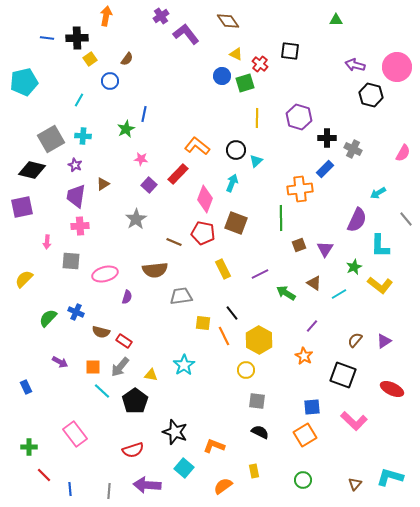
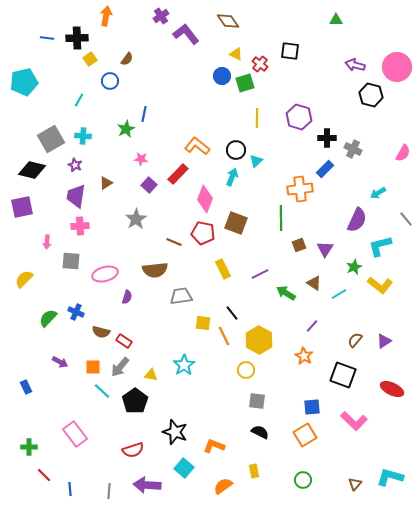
cyan arrow at (232, 183): moved 6 px up
brown triangle at (103, 184): moved 3 px right, 1 px up
cyan L-shape at (380, 246): rotated 75 degrees clockwise
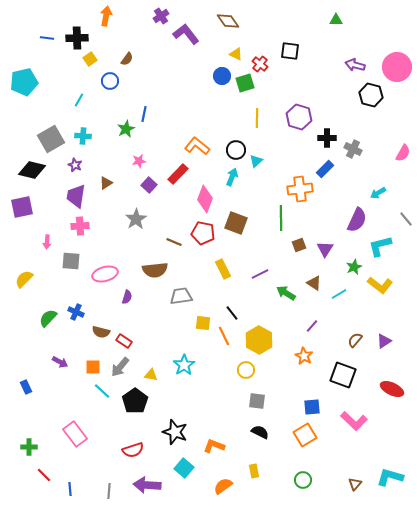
pink star at (141, 159): moved 2 px left, 2 px down; rotated 16 degrees counterclockwise
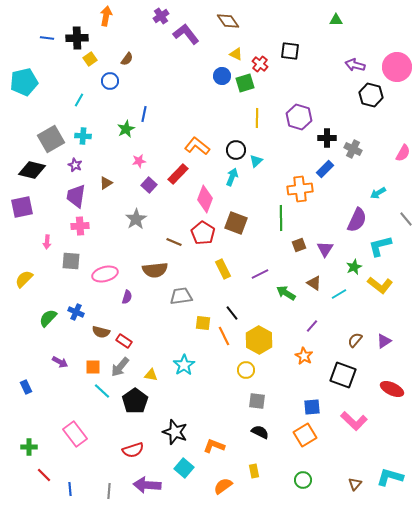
red pentagon at (203, 233): rotated 20 degrees clockwise
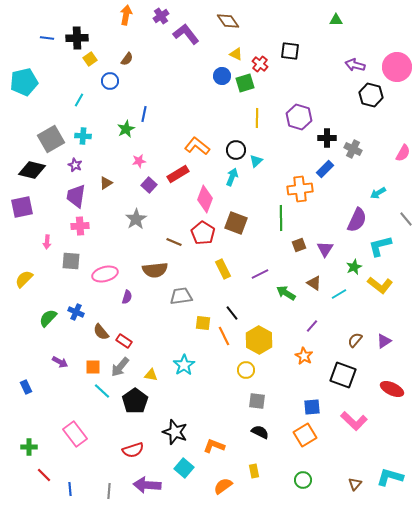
orange arrow at (106, 16): moved 20 px right, 1 px up
red rectangle at (178, 174): rotated 15 degrees clockwise
brown semicircle at (101, 332): rotated 36 degrees clockwise
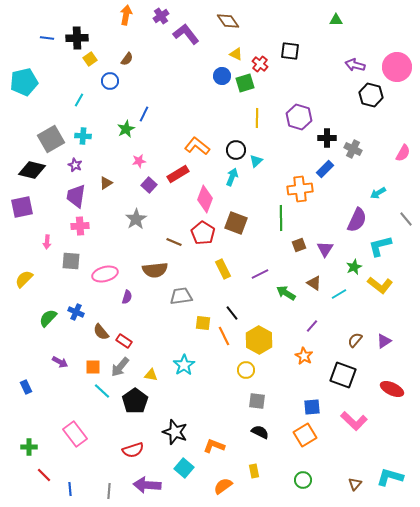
blue line at (144, 114): rotated 14 degrees clockwise
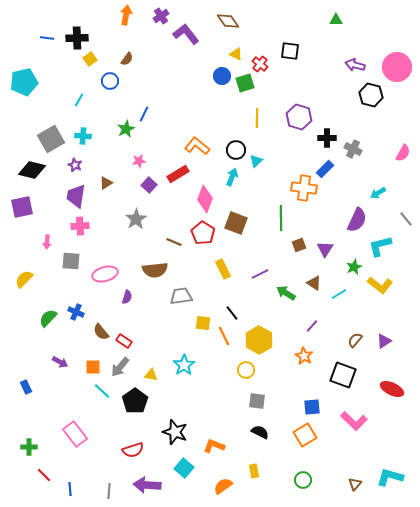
orange cross at (300, 189): moved 4 px right, 1 px up; rotated 15 degrees clockwise
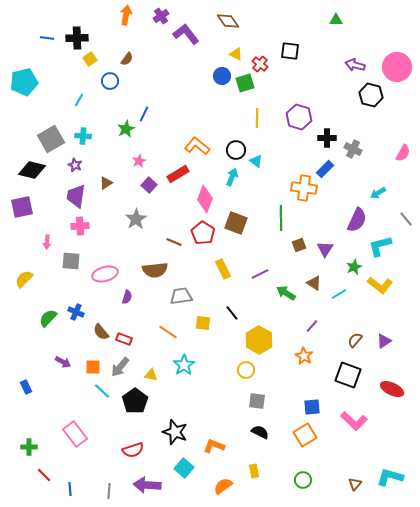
pink star at (139, 161): rotated 16 degrees counterclockwise
cyan triangle at (256, 161): rotated 40 degrees counterclockwise
orange line at (224, 336): moved 56 px left, 4 px up; rotated 30 degrees counterclockwise
red rectangle at (124, 341): moved 2 px up; rotated 14 degrees counterclockwise
purple arrow at (60, 362): moved 3 px right
black square at (343, 375): moved 5 px right
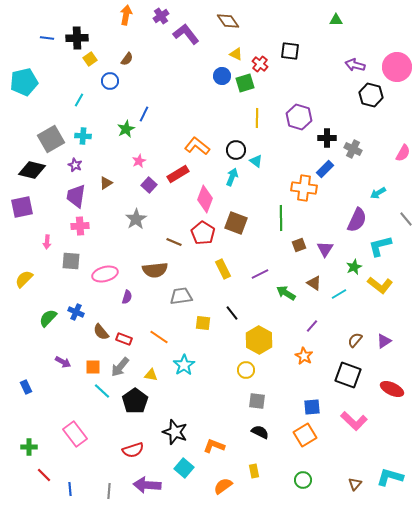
orange line at (168, 332): moved 9 px left, 5 px down
